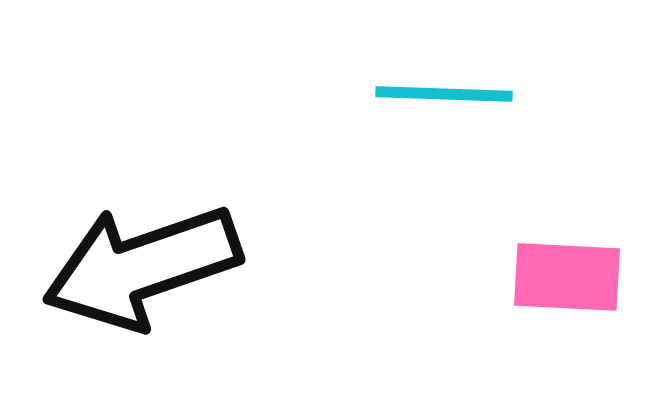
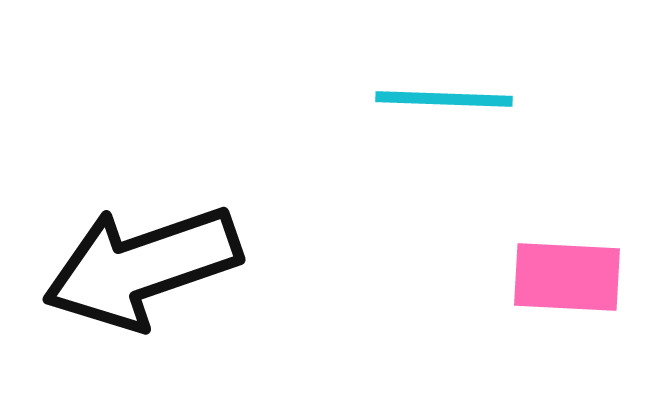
cyan line: moved 5 px down
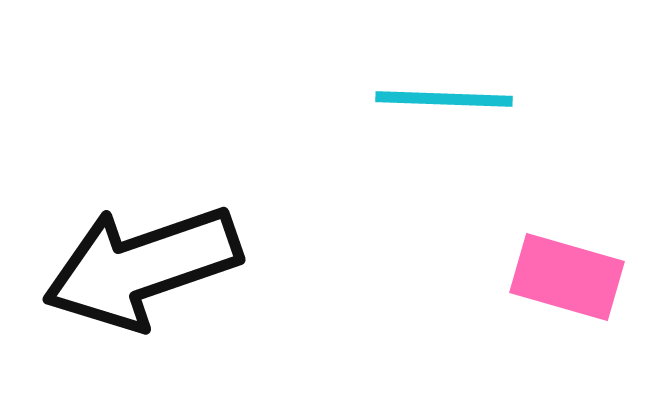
pink rectangle: rotated 13 degrees clockwise
